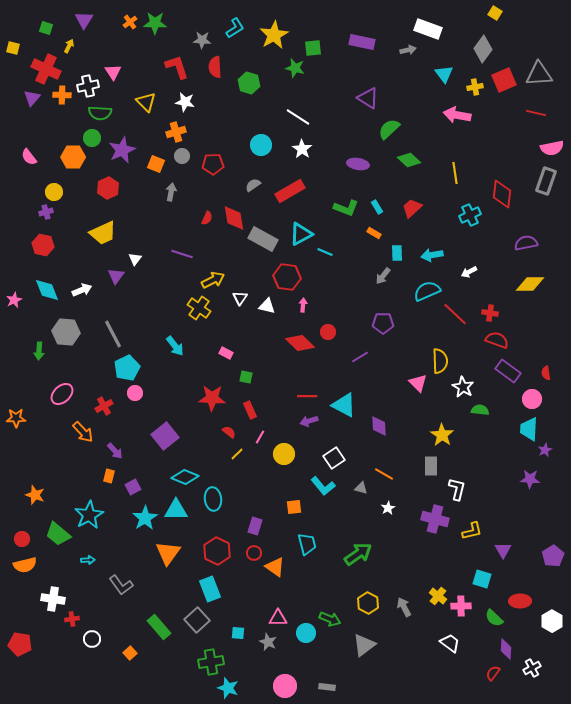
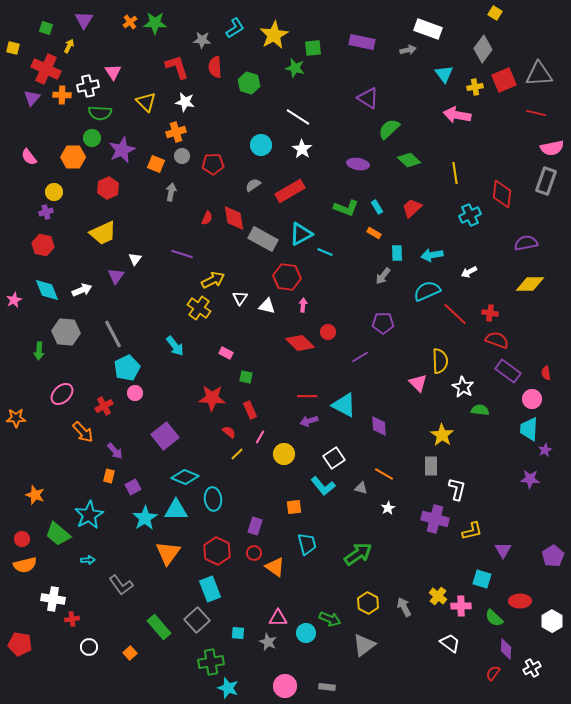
white circle at (92, 639): moved 3 px left, 8 px down
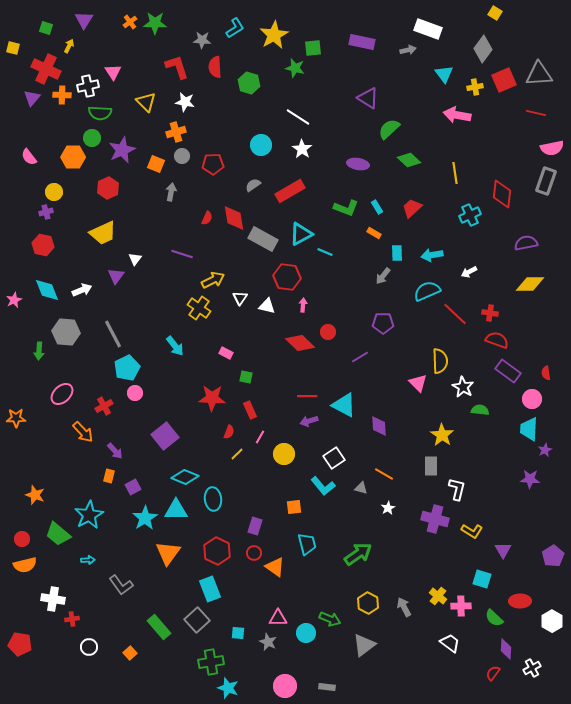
red semicircle at (229, 432): rotated 72 degrees clockwise
yellow L-shape at (472, 531): rotated 45 degrees clockwise
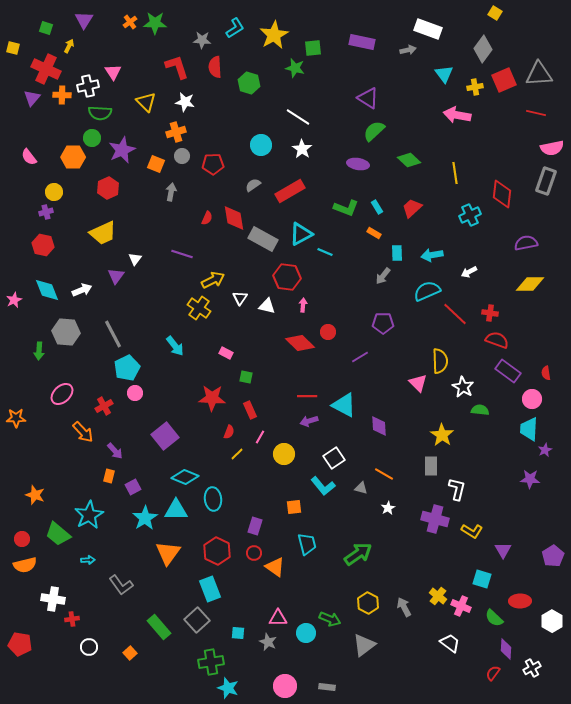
green semicircle at (389, 129): moved 15 px left, 2 px down
pink cross at (461, 606): rotated 24 degrees clockwise
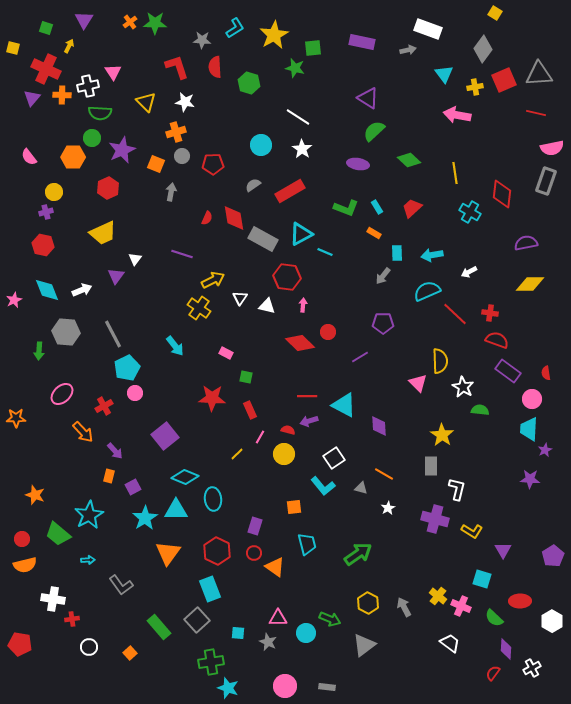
cyan cross at (470, 215): moved 3 px up; rotated 35 degrees counterclockwise
red semicircle at (229, 432): moved 59 px right, 2 px up; rotated 96 degrees counterclockwise
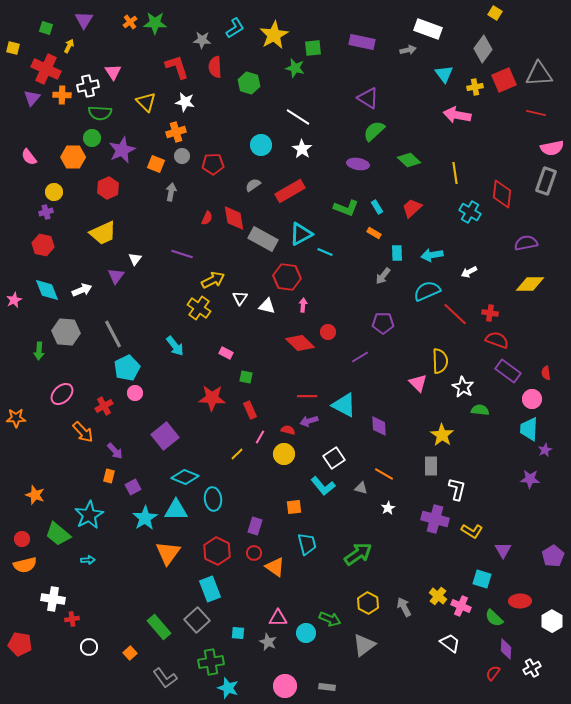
gray L-shape at (121, 585): moved 44 px right, 93 px down
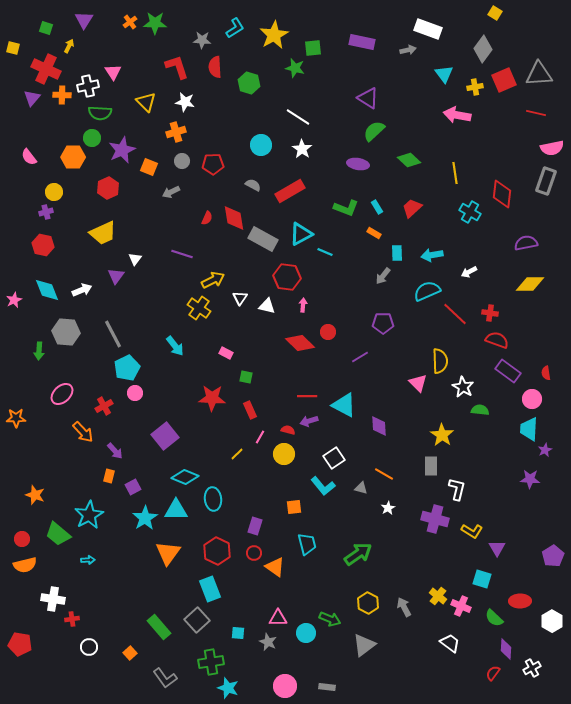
gray circle at (182, 156): moved 5 px down
orange square at (156, 164): moved 7 px left, 3 px down
gray semicircle at (253, 185): rotated 63 degrees clockwise
gray arrow at (171, 192): rotated 126 degrees counterclockwise
purple triangle at (503, 550): moved 6 px left, 2 px up
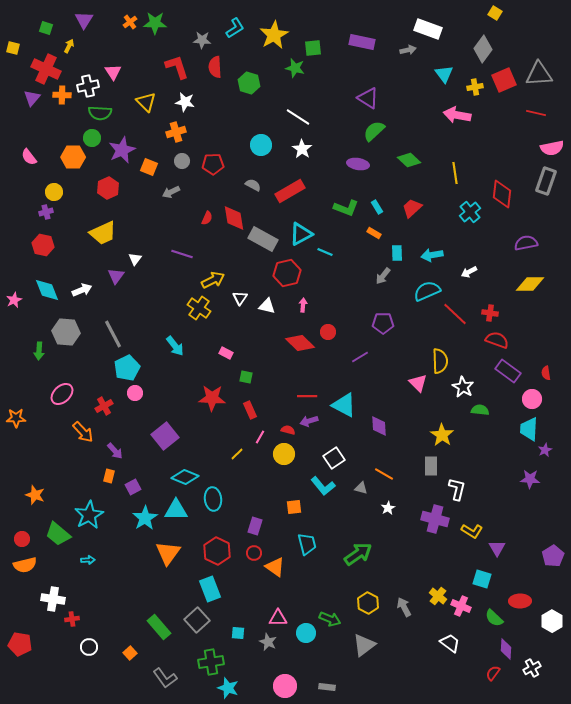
cyan cross at (470, 212): rotated 20 degrees clockwise
red hexagon at (287, 277): moved 4 px up; rotated 20 degrees counterclockwise
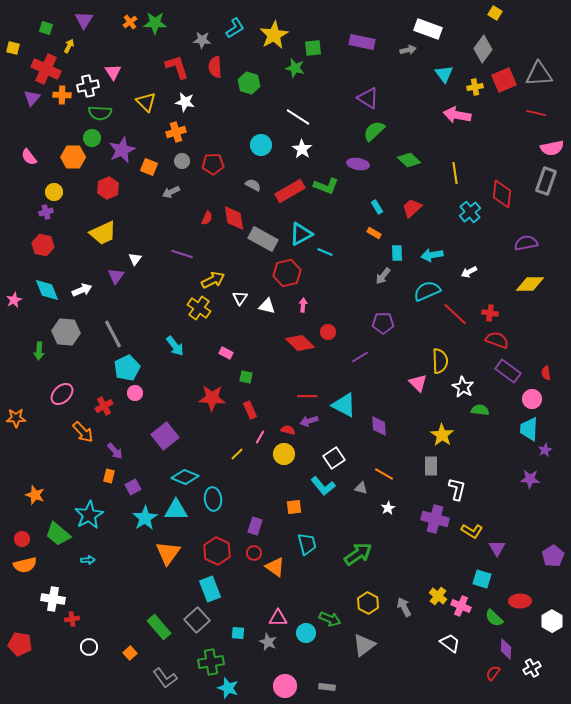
green L-shape at (346, 208): moved 20 px left, 22 px up
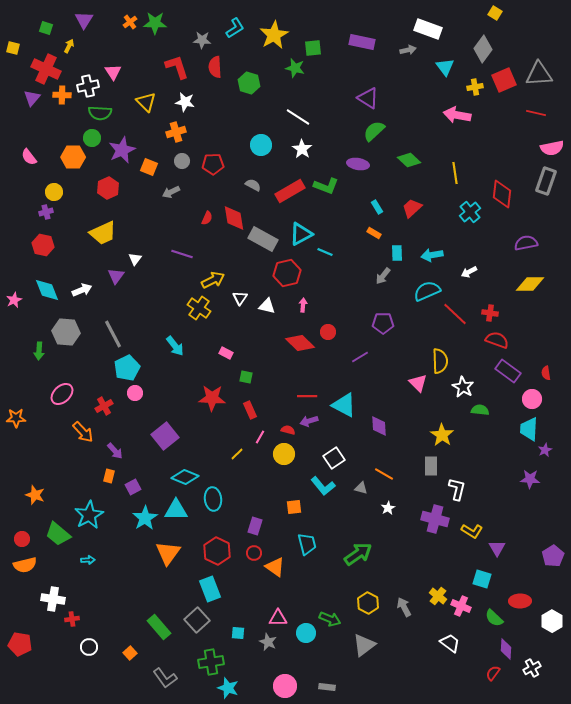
cyan triangle at (444, 74): moved 1 px right, 7 px up
